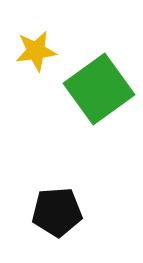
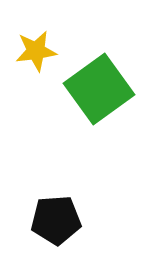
black pentagon: moved 1 px left, 8 px down
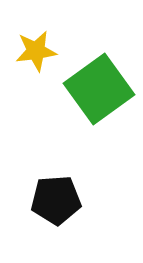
black pentagon: moved 20 px up
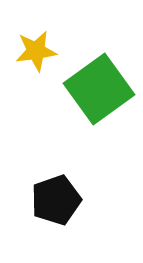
black pentagon: rotated 15 degrees counterclockwise
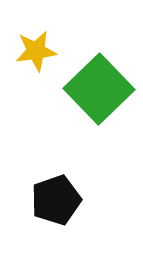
green square: rotated 8 degrees counterclockwise
